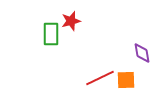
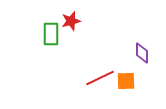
purple diamond: rotated 10 degrees clockwise
orange square: moved 1 px down
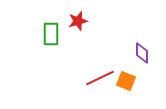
red star: moved 7 px right
orange square: rotated 24 degrees clockwise
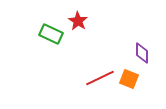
red star: rotated 24 degrees counterclockwise
green rectangle: rotated 65 degrees counterclockwise
orange square: moved 3 px right, 2 px up
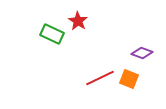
green rectangle: moved 1 px right
purple diamond: rotated 70 degrees counterclockwise
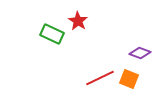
purple diamond: moved 2 px left
